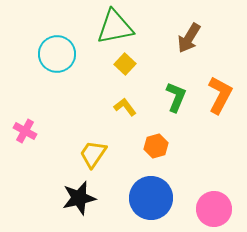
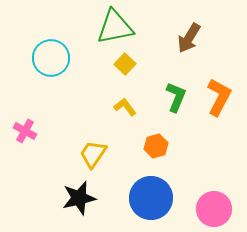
cyan circle: moved 6 px left, 4 px down
orange L-shape: moved 1 px left, 2 px down
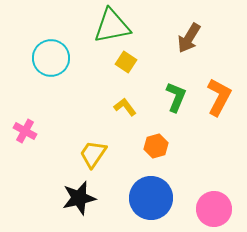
green triangle: moved 3 px left, 1 px up
yellow square: moved 1 px right, 2 px up; rotated 10 degrees counterclockwise
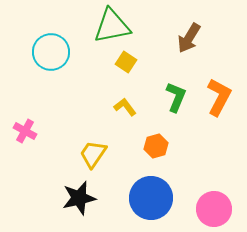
cyan circle: moved 6 px up
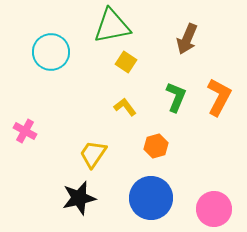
brown arrow: moved 2 px left, 1 px down; rotated 8 degrees counterclockwise
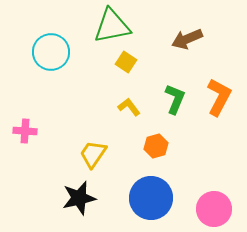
brown arrow: rotated 44 degrees clockwise
green L-shape: moved 1 px left, 2 px down
yellow L-shape: moved 4 px right
pink cross: rotated 25 degrees counterclockwise
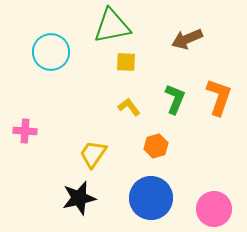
yellow square: rotated 30 degrees counterclockwise
orange L-shape: rotated 9 degrees counterclockwise
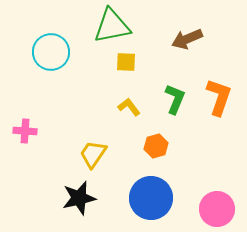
pink circle: moved 3 px right
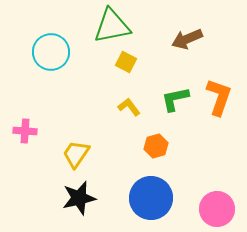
yellow square: rotated 25 degrees clockwise
green L-shape: rotated 124 degrees counterclockwise
yellow trapezoid: moved 17 px left
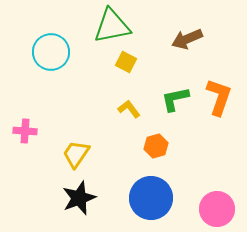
yellow L-shape: moved 2 px down
black star: rotated 8 degrees counterclockwise
